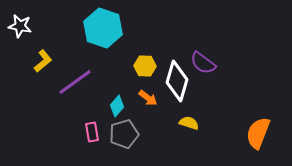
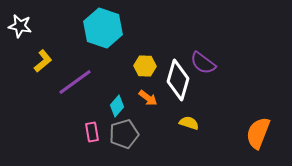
white diamond: moved 1 px right, 1 px up
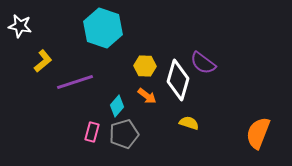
purple line: rotated 18 degrees clockwise
orange arrow: moved 1 px left, 2 px up
pink rectangle: rotated 24 degrees clockwise
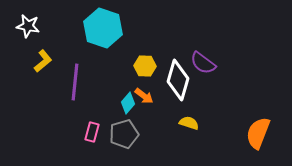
white star: moved 8 px right
purple line: rotated 66 degrees counterclockwise
orange arrow: moved 3 px left
cyan diamond: moved 11 px right, 3 px up
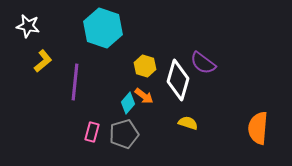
yellow hexagon: rotated 15 degrees clockwise
yellow semicircle: moved 1 px left
orange semicircle: moved 5 px up; rotated 16 degrees counterclockwise
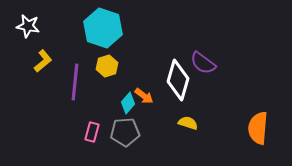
yellow hexagon: moved 38 px left; rotated 25 degrees clockwise
gray pentagon: moved 1 px right, 2 px up; rotated 12 degrees clockwise
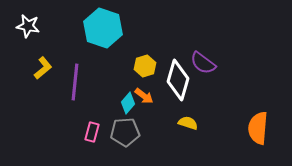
yellow L-shape: moved 7 px down
yellow hexagon: moved 38 px right
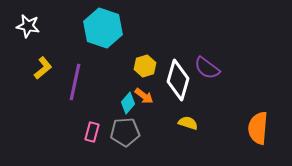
purple semicircle: moved 4 px right, 5 px down
purple line: rotated 6 degrees clockwise
